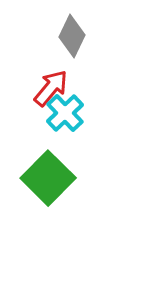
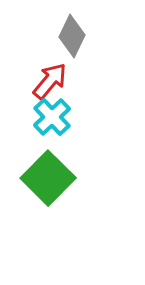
red arrow: moved 1 px left, 7 px up
cyan cross: moved 13 px left, 4 px down
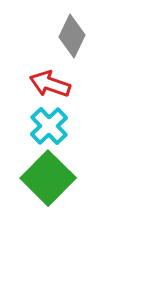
red arrow: moved 3 px down; rotated 111 degrees counterclockwise
cyan cross: moved 3 px left, 9 px down
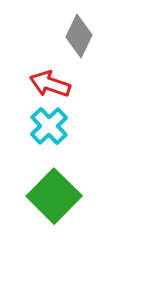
gray diamond: moved 7 px right
green square: moved 6 px right, 18 px down
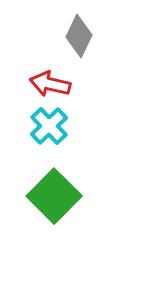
red arrow: rotated 6 degrees counterclockwise
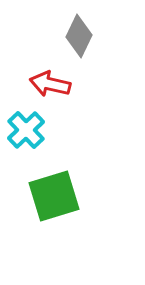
cyan cross: moved 23 px left, 4 px down
green square: rotated 28 degrees clockwise
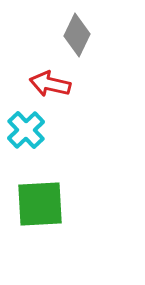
gray diamond: moved 2 px left, 1 px up
green square: moved 14 px left, 8 px down; rotated 14 degrees clockwise
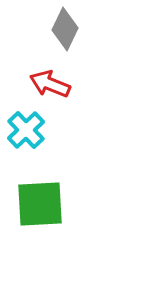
gray diamond: moved 12 px left, 6 px up
red arrow: rotated 9 degrees clockwise
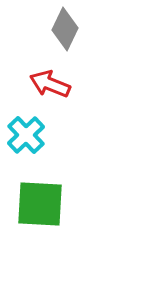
cyan cross: moved 5 px down
green square: rotated 6 degrees clockwise
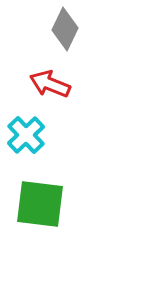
green square: rotated 4 degrees clockwise
